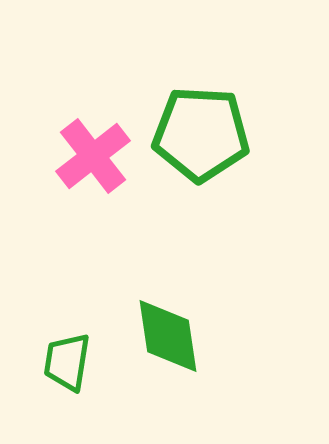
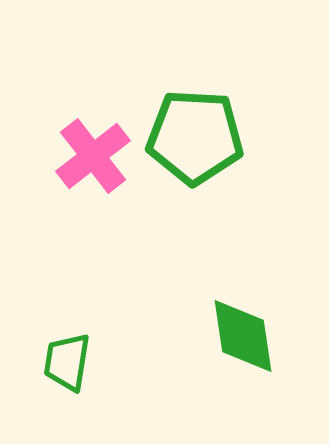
green pentagon: moved 6 px left, 3 px down
green diamond: moved 75 px right
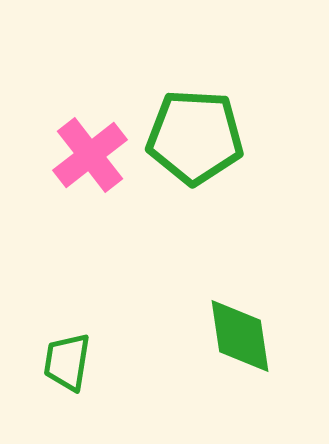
pink cross: moved 3 px left, 1 px up
green diamond: moved 3 px left
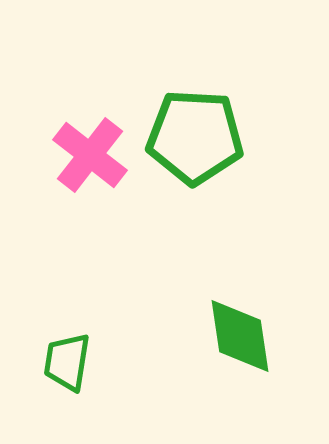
pink cross: rotated 14 degrees counterclockwise
